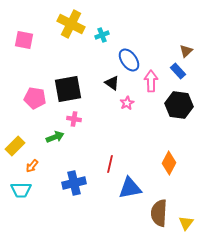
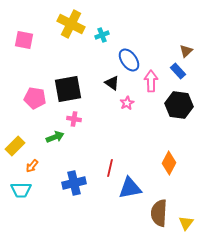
red line: moved 4 px down
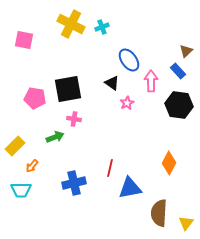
cyan cross: moved 8 px up
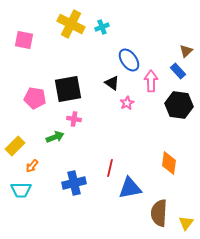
orange diamond: rotated 20 degrees counterclockwise
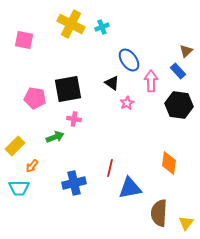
cyan trapezoid: moved 2 px left, 2 px up
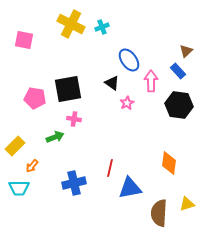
yellow triangle: moved 1 px right, 19 px up; rotated 35 degrees clockwise
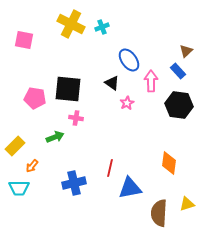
black square: rotated 16 degrees clockwise
pink cross: moved 2 px right, 1 px up
